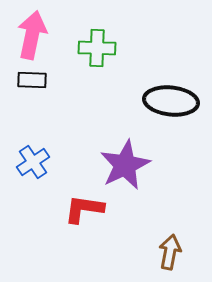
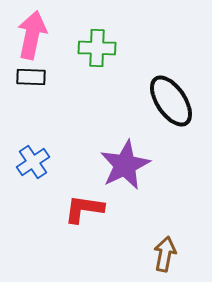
black rectangle: moved 1 px left, 3 px up
black ellipse: rotated 50 degrees clockwise
brown arrow: moved 5 px left, 2 px down
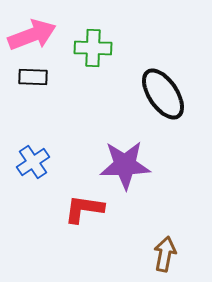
pink arrow: rotated 57 degrees clockwise
green cross: moved 4 px left
black rectangle: moved 2 px right
black ellipse: moved 8 px left, 7 px up
purple star: rotated 24 degrees clockwise
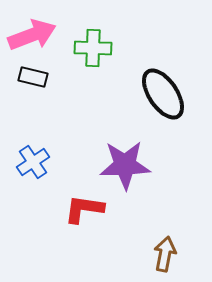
black rectangle: rotated 12 degrees clockwise
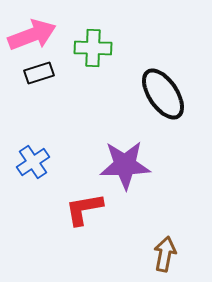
black rectangle: moved 6 px right, 4 px up; rotated 32 degrees counterclockwise
red L-shape: rotated 18 degrees counterclockwise
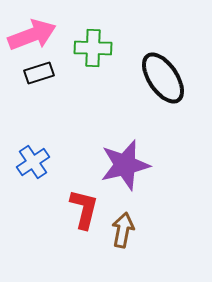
black ellipse: moved 16 px up
purple star: rotated 12 degrees counterclockwise
red L-shape: rotated 114 degrees clockwise
brown arrow: moved 42 px left, 24 px up
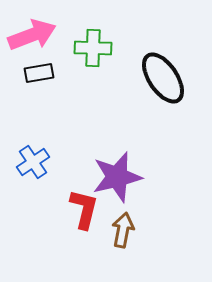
black rectangle: rotated 8 degrees clockwise
purple star: moved 8 px left, 12 px down
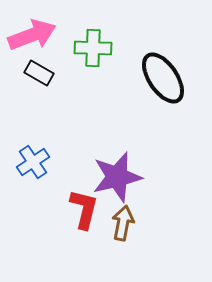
black rectangle: rotated 40 degrees clockwise
brown arrow: moved 7 px up
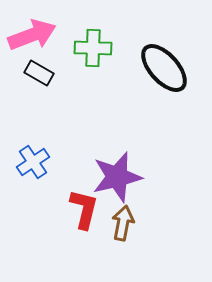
black ellipse: moved 1 px right, 10 px up; rotated 8 degrees counterclockwise
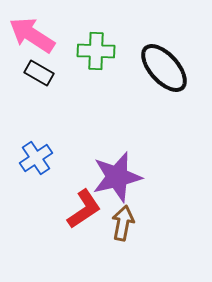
pink arrow: rotated 126 degrees counterclockwise
green cross: moved 3 px right, 3 px down
blue cross: moved 3 px right, 4 px up
red L-shape: rotated 42 degrees clockwise
